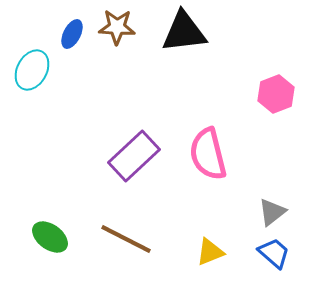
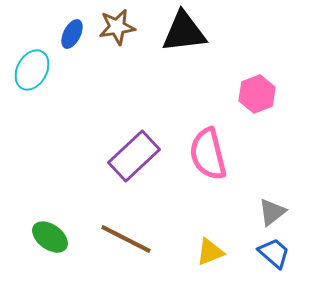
brown star: rotated 12 degrees counterclockwise
pink hexagon: moved 19 px left
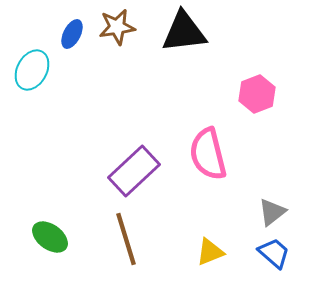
purple rectangle: moved 15 px down
brown line: rotated 46 degrees clockwise
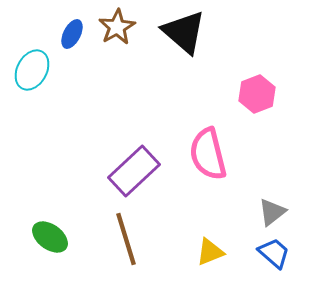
brown star: rotated 21 degrees counterclockwise
black triangle: rotated 48 degrees clockwise
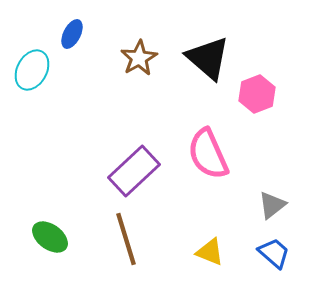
brown star: moved 22 px right, 31 px down
black triangle: moved 24 px right, 26 px down
pink semicircle: rotated 10 degrees counterclockwise
gray triangle: moved 7 px up
yellow triangle: rotated 44 degrees clockwise
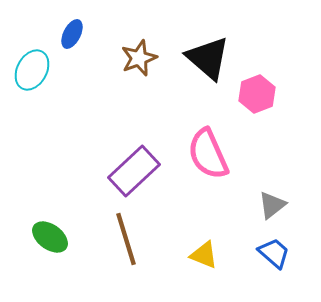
brown star: rotated 9 degrees clockwise
yellow triangle: moved 6 px left, 3 px down
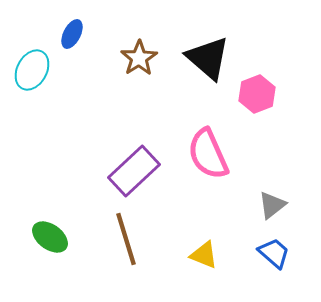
brown star: rotated 12 degrees counterclockwise
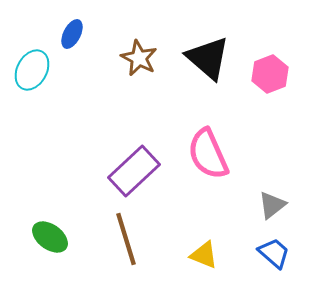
brown star: rotated 12 degrees counterclockwise
pink hexagon: moved 13 px right, 20 px up
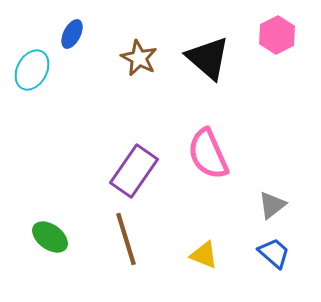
pink hexagon: moved 7 px right, 39 px up; rotated 6 degrees counterclockwise
purple rectangle: rotated 12 degrees counterclockwise
